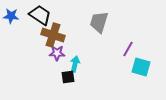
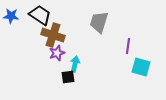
purple line: moved 3 px up; rotated 21 degrees counterclockwise
purple star: rotated 21 degrees counterclockwise
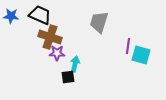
black trapezoid: rotated 10 degrees counterclockwise
brown cross: moved 3 px left, 2 px down
purple star: rotated 21 degrees clockwise
cyan square: moved 12 px up
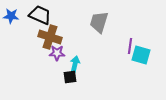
purple line: moved 2 px right
black square: moved 2 px right
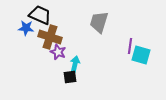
blue star: moved 15 px right, 12 px down
purple star: moved 1 px right, 1 px up; rotated 21 degrees clockwise
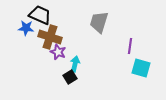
cyan square: moved 13 px down
black square: rotated 24 degrees counterclockwise
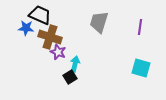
purple line: moved 10 px right, 19 px up
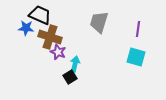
purple line: moved 2 px left, 2 px down
cyan square: moved 5 px left, 11 px up
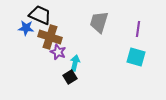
cyan arrow: moved 1 px up
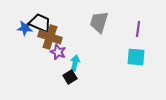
black trapezoid: moved 8 px down
blue star: moved 1 px left
cyan square: rotated 12 degrees counterclockwise
